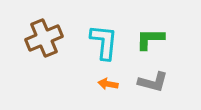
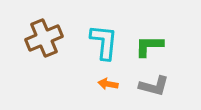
green L-shape: moved 1 px left, 7 px down
gray L-shape: moved 1 px right, 4 px down
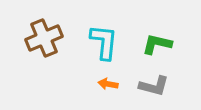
green L-shape: moved 8 px right, 2 px up; rotated 12 degrees clockwise
